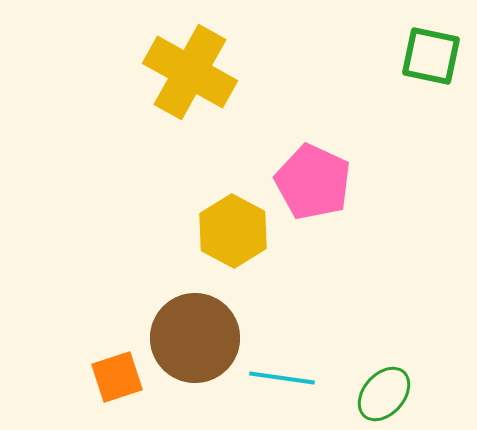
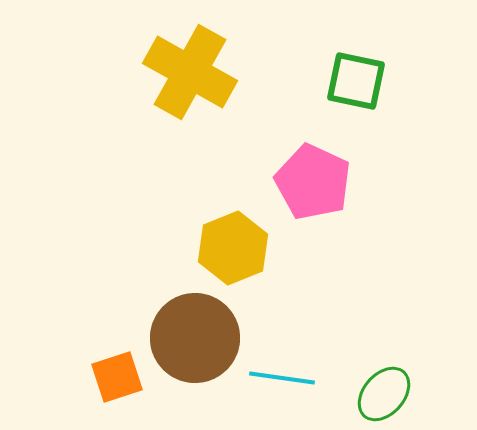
green square: moved 75 px left, 25 px down
yellow hexagon: moved 17 px down; rotated 10 degrees clockwise
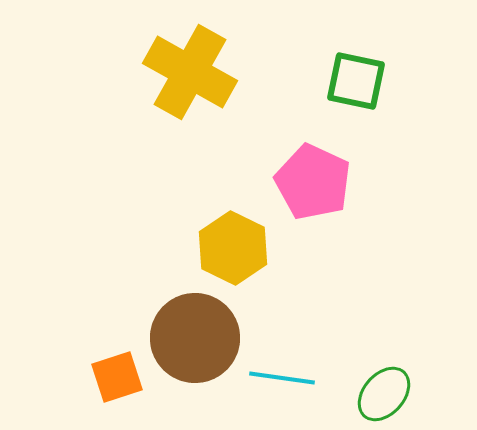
yellow hexagon: rotated 12 degrees counterclockwise
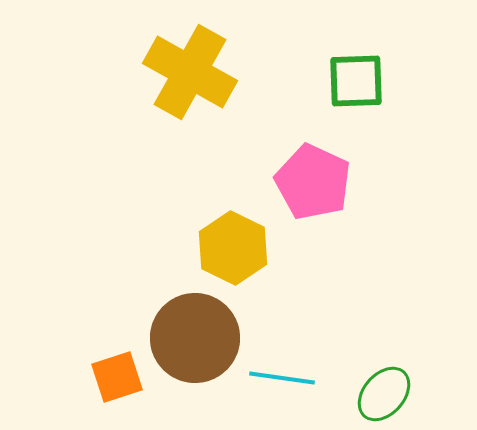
green square: rotated 14 degrees counterclockwise
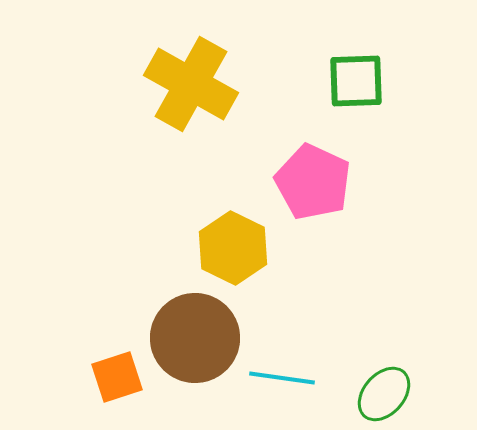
yellow cross: moved 1 px right, 12 px down
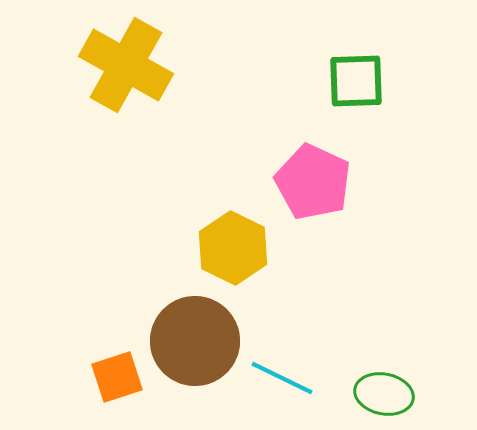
yellow cross: moved 65 px left, 19 px up
brown circle: moved 3 px down
cyan line: rotated 18 degrees clockwise
green ellipse: rotated 60 degrees clockwise
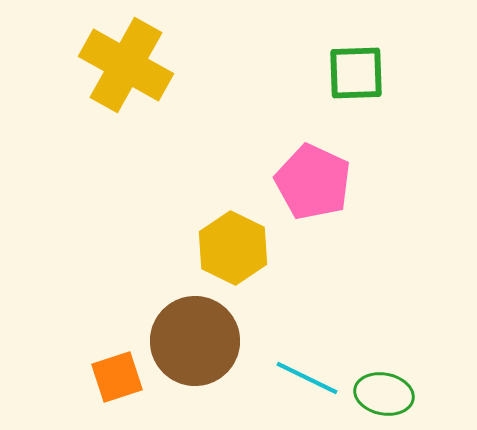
green square: moved 8 px up
cyan line: moved 25 px right
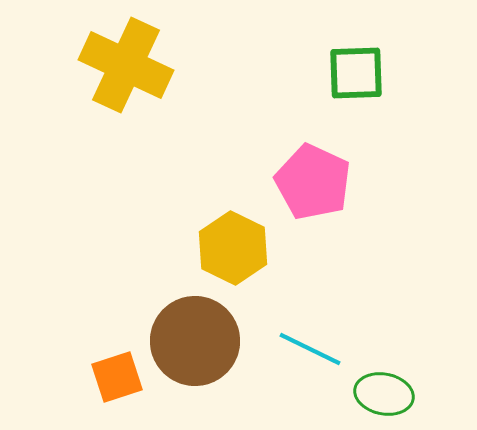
yellow cross: rotated 4 degrees counterclockwise
cyan line: moved 3 px right, 29 px up
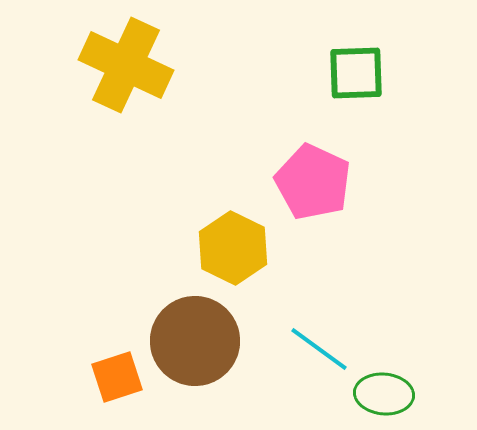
cyan line: moved 9 px right; rotated 10 degrees clockwise
green ellipse: rotated 6 degrees counterclockwise
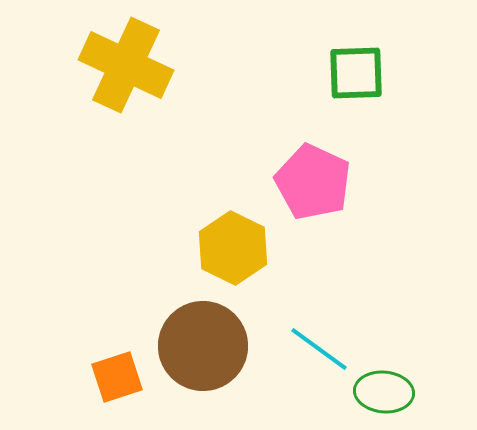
brown circle: moved 8 px right, 5 px down
green ellipse: moved 2 px up
